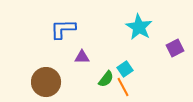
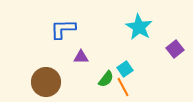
purple square: moved 1 px down; rotated 12 degrees counterclockwise
purple triangle: moved 1 px left
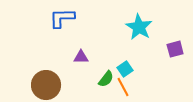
blue L-shape: moved 1 px left, 11 px up
purple square: rotated 24 degrees clockwise
brown circle: moved 3 px down
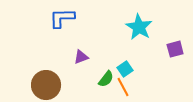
purple triangle: rotated 21 degrees counterclockwise
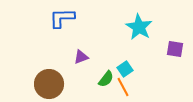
purple square: rotated 24 degrees clockwise
brown circle: moved 3 px right, 1 px up
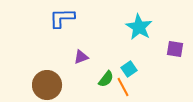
cyan square: moved 4 px right
brown circle: moved 2 px left, 1 px down
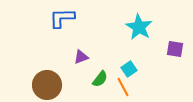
green semicircle: moved 6 px left
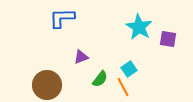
purple square: moved 7 px left, 10 px up
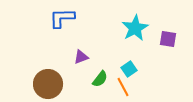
cyan star: moved 4 px left, 1 px down; rotated 12 degrees clockwise
brown circle: moved 1 px right, 1 px up
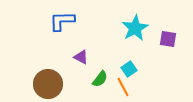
blue L-shape: moved 3 px down
purple triangle: rotated 49 degrees clockwise
